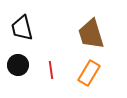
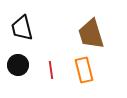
orange rectangle: moved 5 px left, 3 px up; rotated 45 degrees counterclockwise
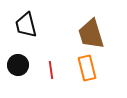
black trapezoid: moved 4 px right, 3 px up
orange rectangle: moved 3 px right, 2 px up
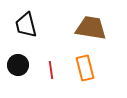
brown trapezoid: moved 6 px up; rotated 116 degrees clockwise
orange rectangle: moved 2 px left
